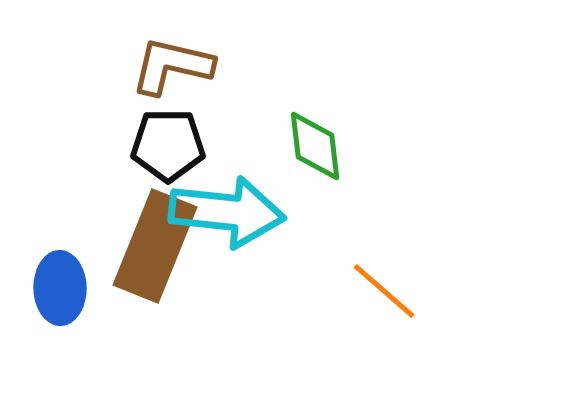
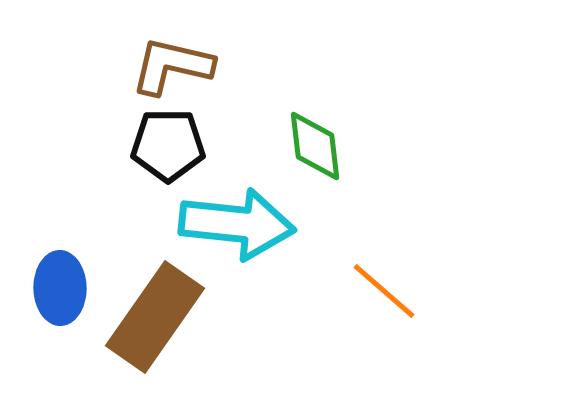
cyan arrow: moved 10 px right, 12 px down
brown rectangle: moved 71 px down; rotated 13 degrees clockwise
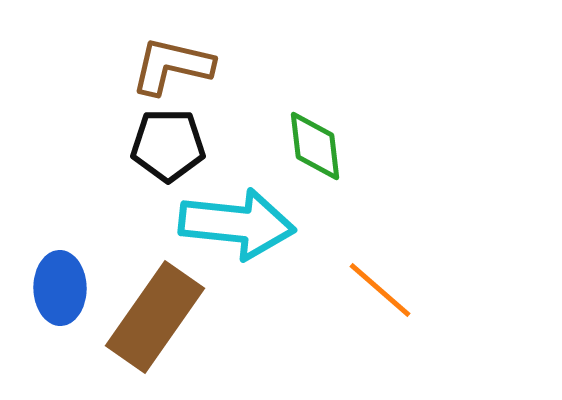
orange line: moved 4 px left, 1 px up
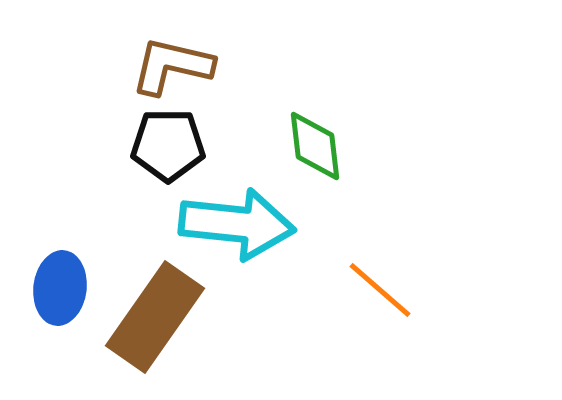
blue ellipse: rotated 8 degrees clockwise
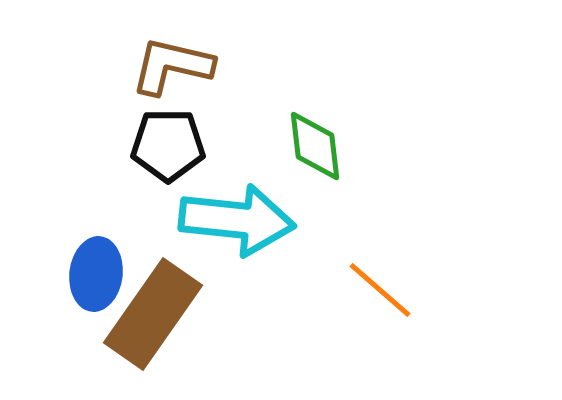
cyan arrow: moved 4 px up
blue ellipse: moved 36 px right, 14 px up
brown rectangle: moved 2 px left, 3 px up
